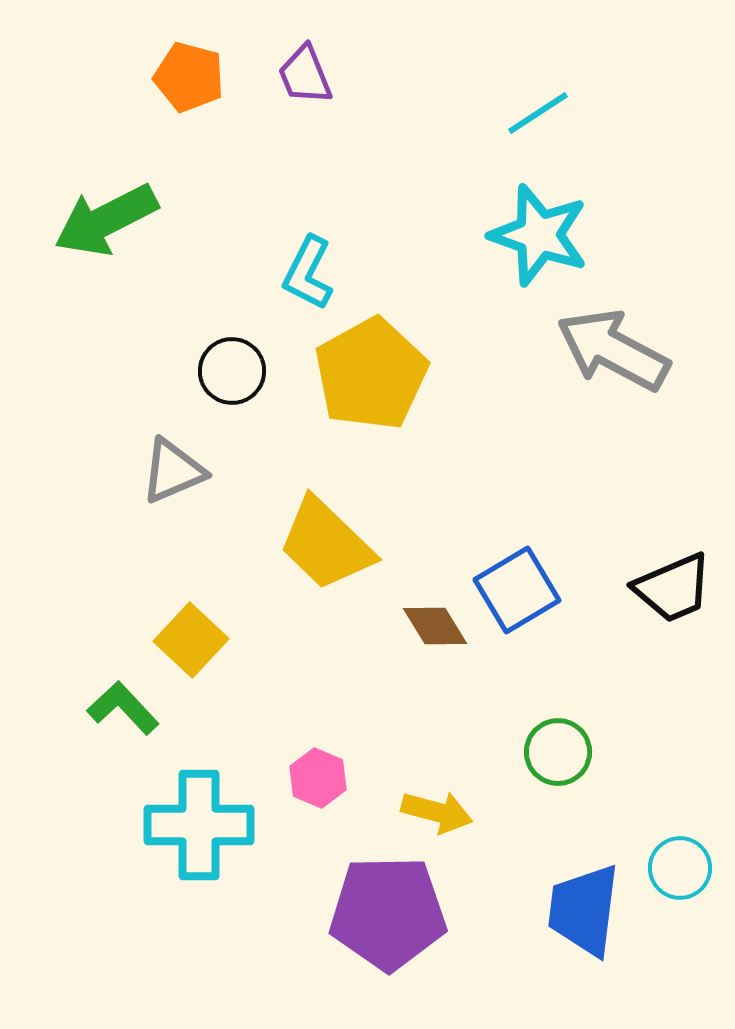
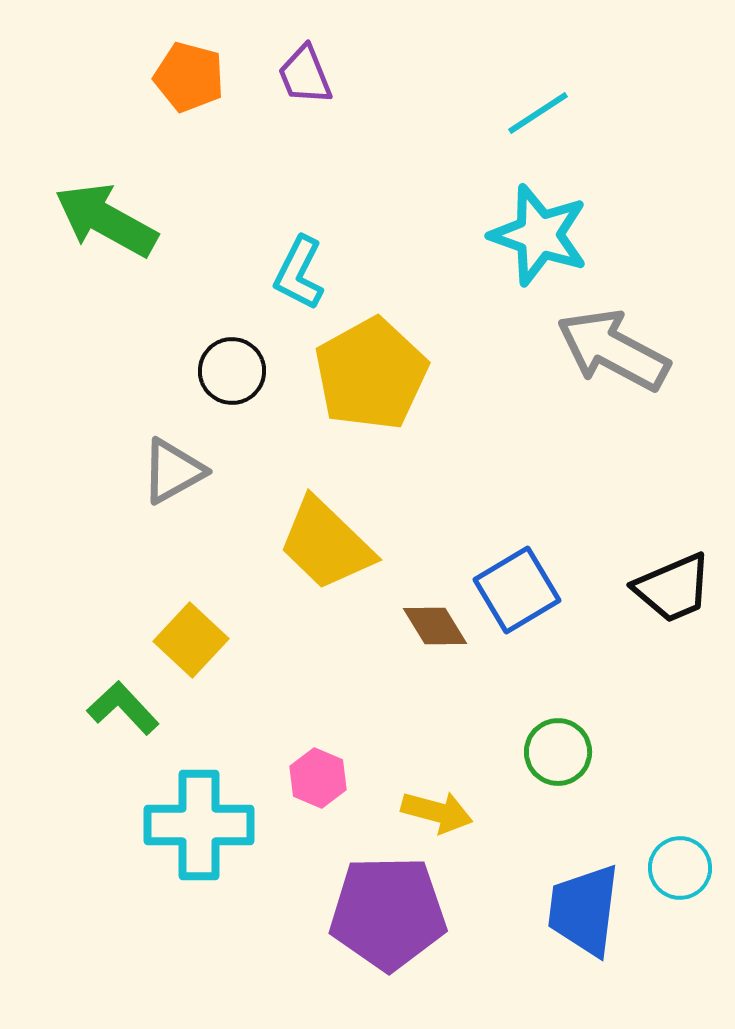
green arrow: rotated 56 degrees clockwise
cyan L-shape: moved 9 px left
gray triangle: rotated 6 degrees counterclockwise
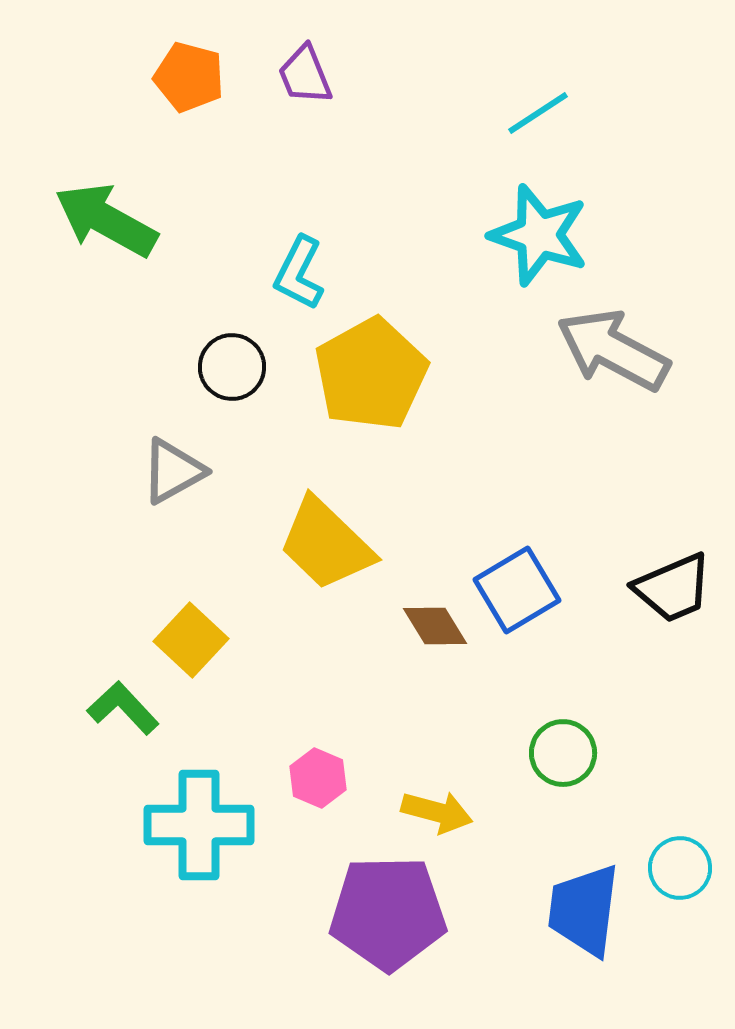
black circle: moved 4 px up
green circle: moved 5 px right, 1 px down
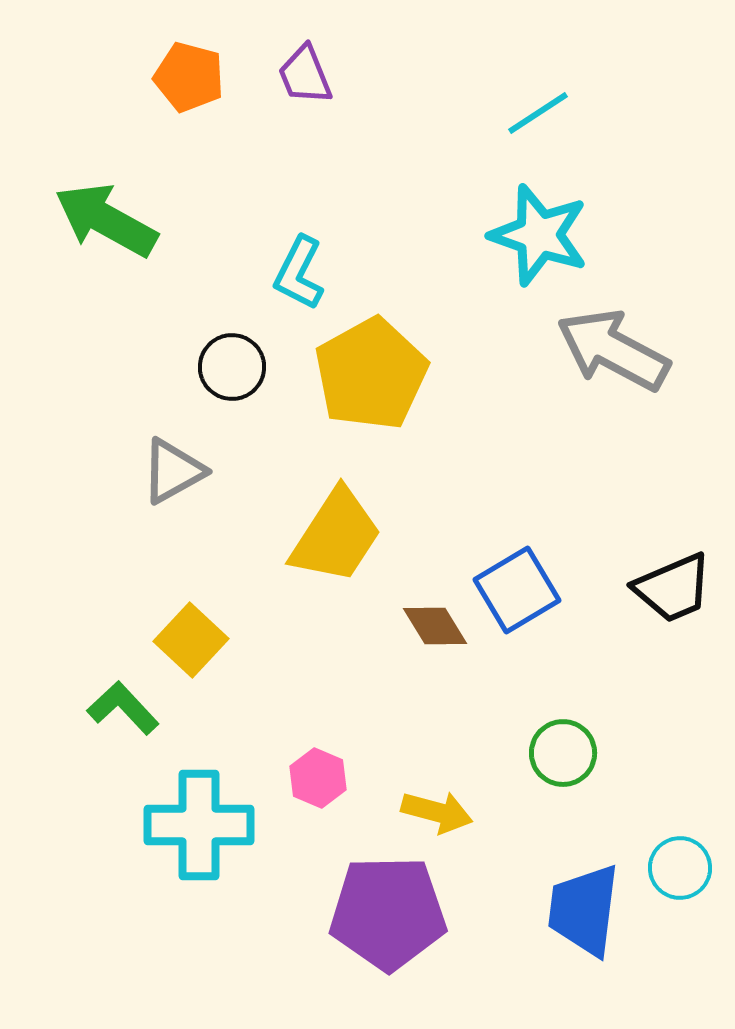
yellow trapezoid: moved 10 px right, 8 px up; rotated 101 degrees counterclockwise
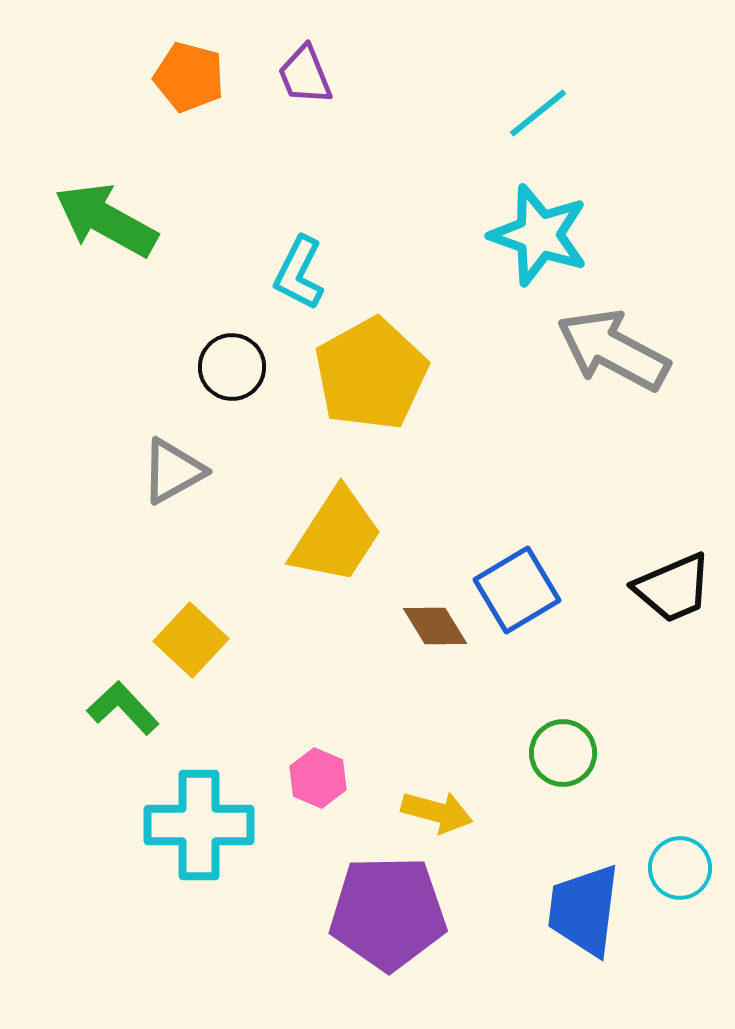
cyan line: rotated 6 degrees counterclockwise
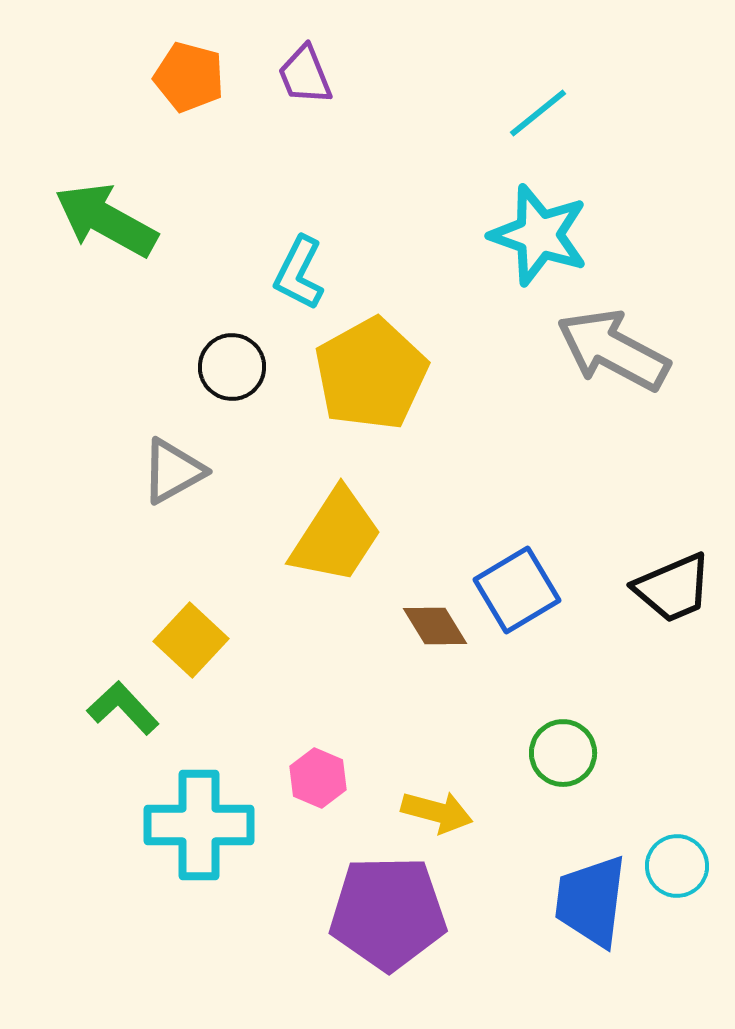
cyan circle: moved 3 px left, 2 px up
blue trapezoid: moved 7 px right, 9 px up
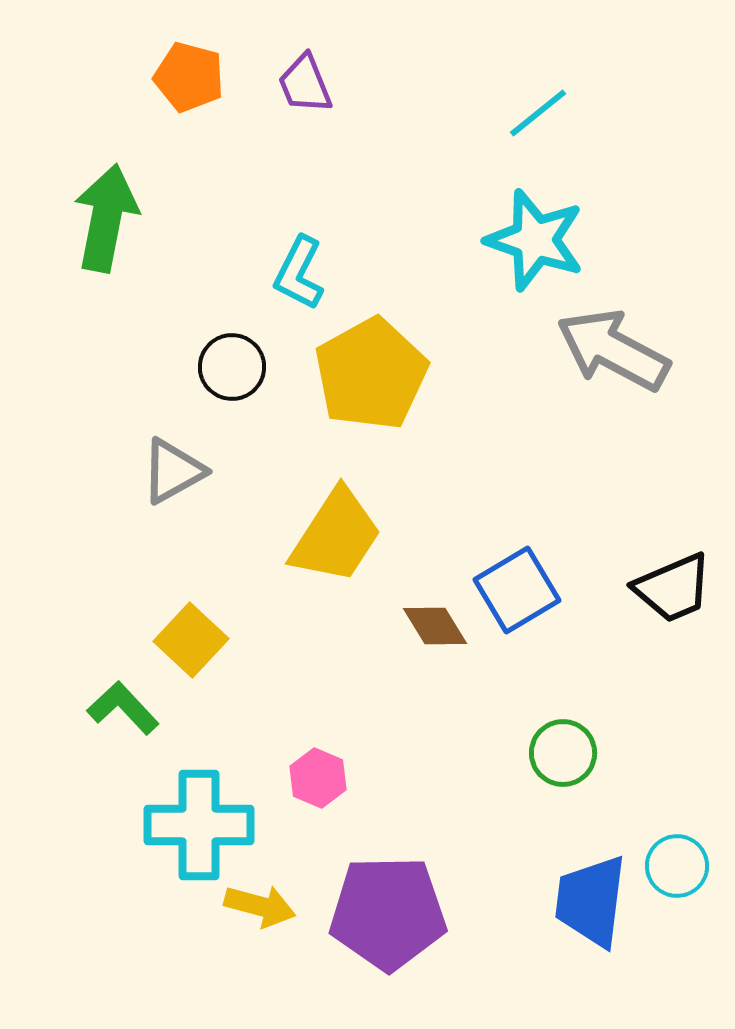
purple trapezoid: moved 9 px down
green arrow: moved 2 px up; rotated 72 degrees clockwise
cyan star: moved 4 px left, 5 px down
yellow arrow: moved 177 px left, 94 px down
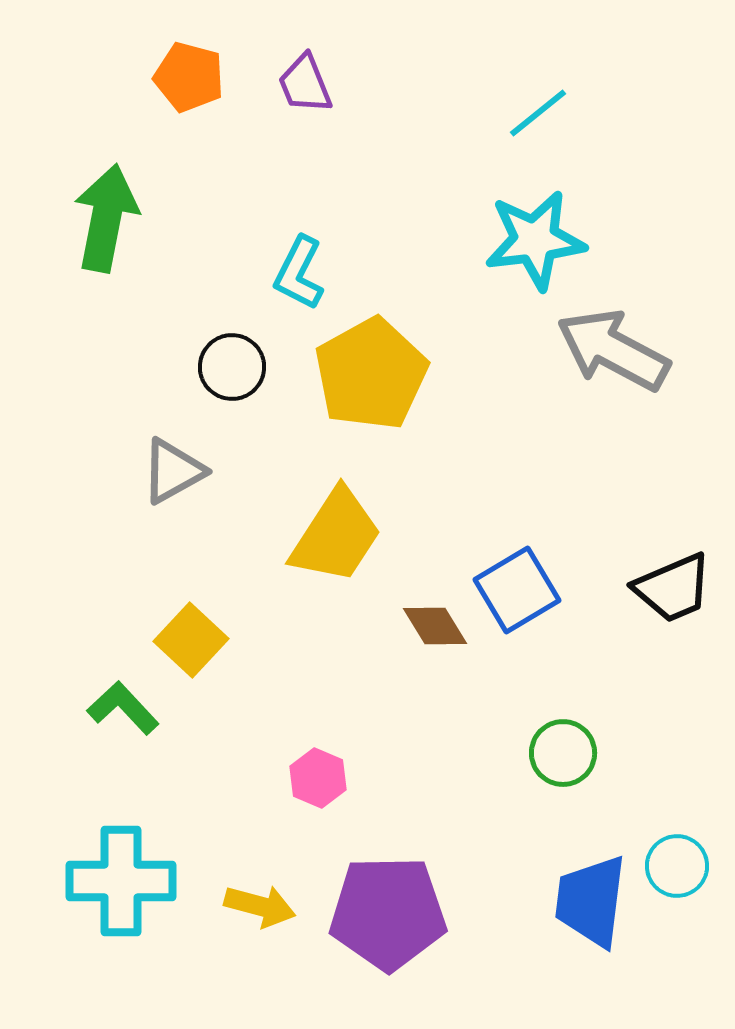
cyan star: rotated 26 degrees counterclockwise
cyan cross: moved 78 px left, 56 px down
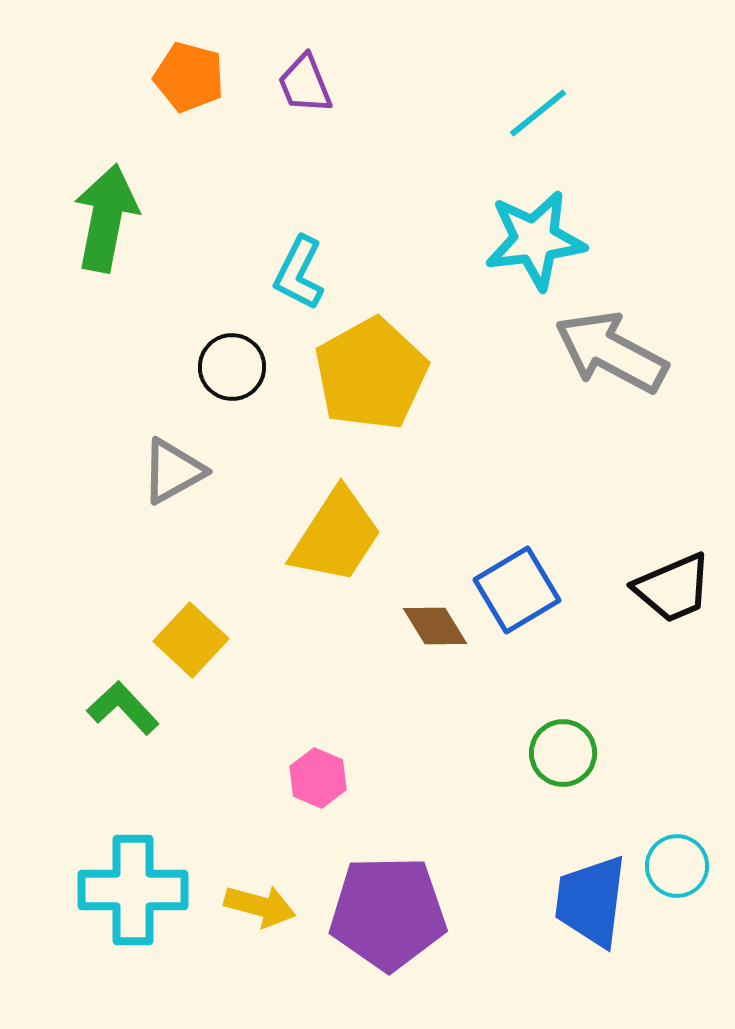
gray arrow: moved 2 px left, 2 px down
cyan cross: moved 12 px right, 9 px down
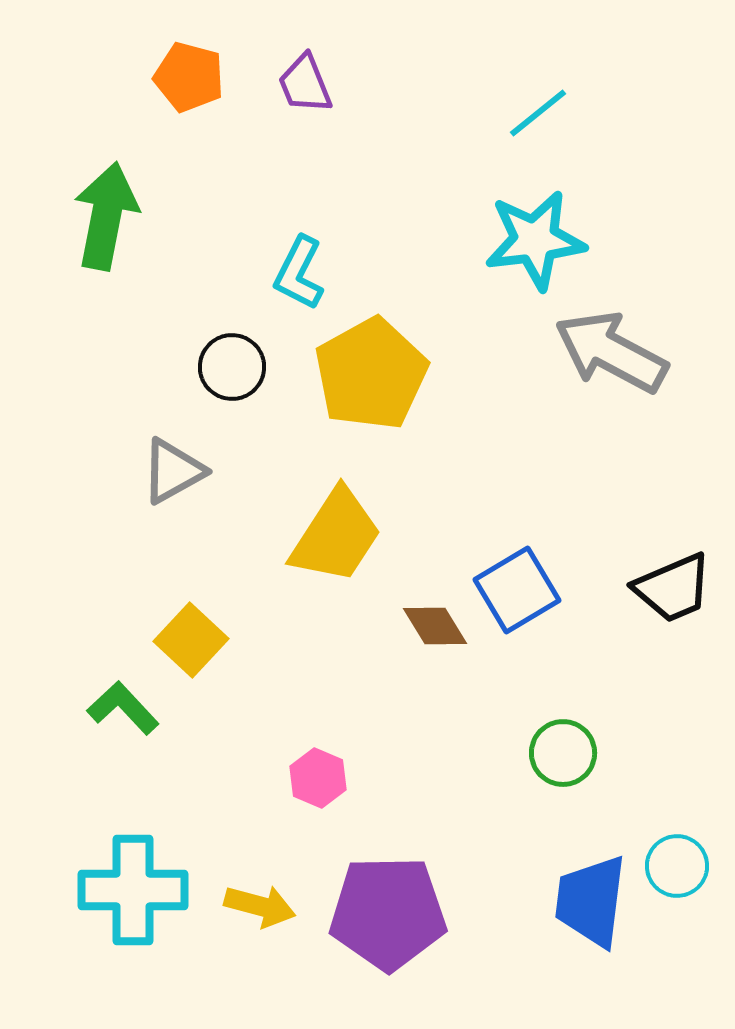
green arrow: moved 2 px up
